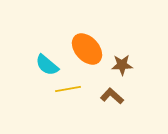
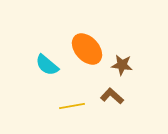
brown star: rotated 10 degrees clockwise
yellow line: moved 4 px right, 17 px down
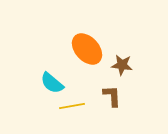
cyan semicircle: moved 5 px right, 18 px down
brown L-shape: rotated 45 degrees clockwise
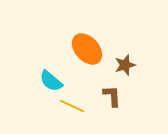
brown star: moved 3 px right; rotated 25 degrees counterclockwise
cyan semicircle: moved 1 px left, 2 px up
yellow line: rotated 35 degrees clockwise
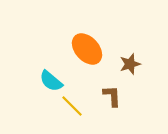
brown star: moved 5 px right, 1 px up
yellow line: rotated 20 degrees clockwise
